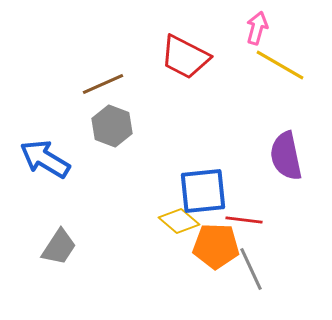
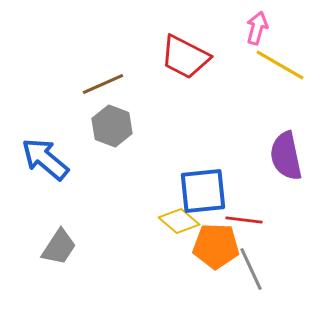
blue arrow: rotated 9 degrees clockwise
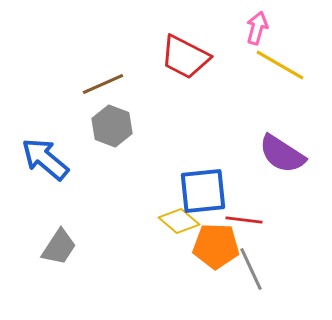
purple semicircle: moved 4 px left, 2 px up; rotated 45 degrees counterclockwise
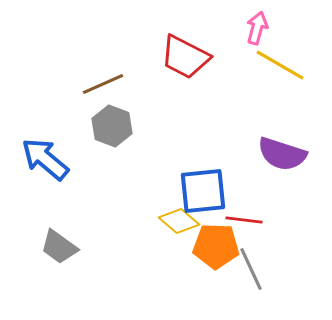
purple semicircle: rotated 15 degrees counterclockwise
gray trapezoid: rotated 93 degrees clockwise
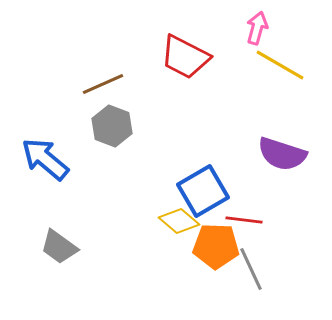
blue square: rotated 24 degrees counterclockwise
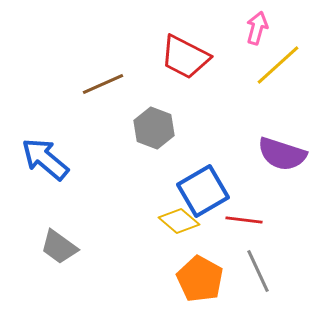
yellow line: moved 2 px left; rotated 72 degrees counterclockwise
gray hexagon: moved 42 px right, 2 px down
orange pentagon: moved 16 px left, 33 px down; rotated 27 degrees clockwise
gray line: moved 7 px right, 2 px down
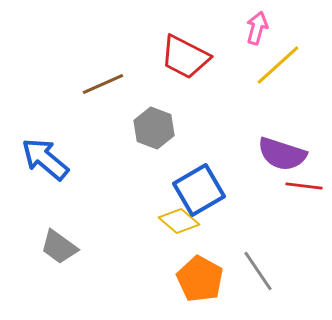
blue square: moved 4 px left, 1 px up
red line: moved 60 px right, 34 px up
gray line: rotated 9 degrees counterclockwise
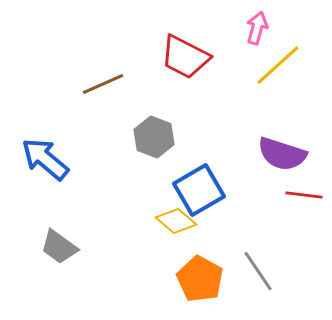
gray hexagon: moved 9 px down
red line: moved 9 px down
yellow diamond: moved 3 px left
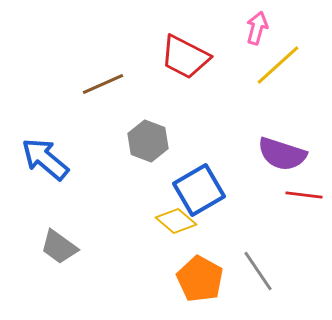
gray hexagon: moved 6 px left, 4 px down
